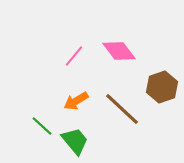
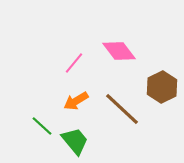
pink line: moved 7 px down
brown hexagon: rotated 8 degrees counterclockwise
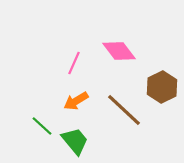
pink line: rotated 15 degrees counterclockwise
brown line: moved 2 px right, 1 px down
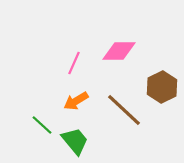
pink diamond: rotated 52 degrees counterclockwise
green line: moved 1 px up
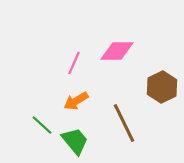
pink diamond: moved 2 px left
brown line: moved 13 px down; rotated 21 degrees clockwise
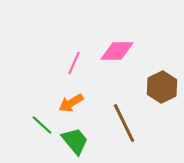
orange arrow: moved 5 px left, 2 px down
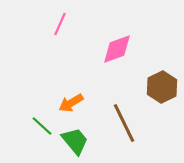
pink diamond: moved 2 px up; rotated 20 degrees counterclockwise
pink line: moved 14 px left, 39 px up
green line: moved 1 px down
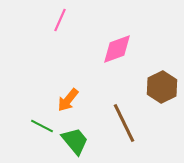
pink line: moved 4 px up
orange arrow: moved 3 px left, 3 px up; rotated 20 degrees counterclockwise
green line: rotated 15 degrees counterclockwise
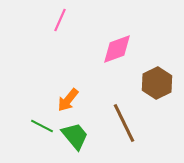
brown hexagon: moved 5 px left, 4 px up
green trapezoid: moved 5 px up
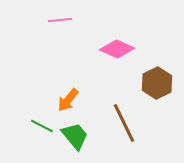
pink line: rotated 60 degrees clockwise
pink diamond: rotated 44 degrees clockwise
